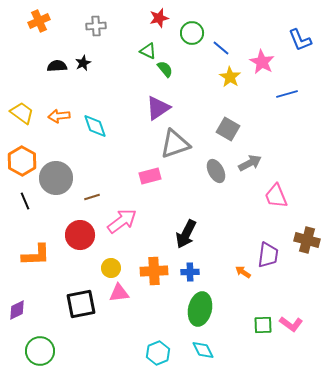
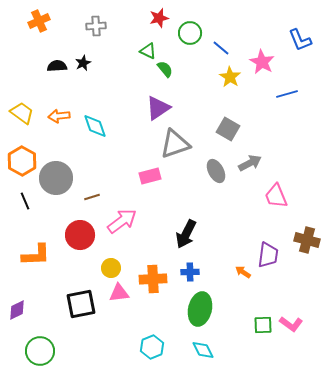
green circle at (192, 33): moved 2 px left
orange cross at (154, 271): moved 1 px left, 8 px down
cyan hexagon at (158, 353): moved 6 px left, 6 px up
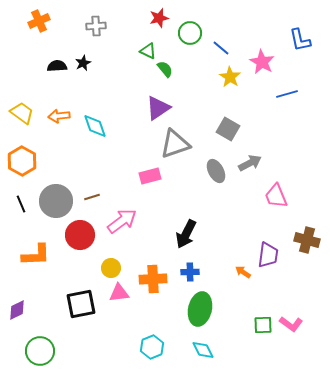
blue L-shape at (300, 40): rotated 10 degrees clockwise
gray circle at (56, 178): moved 23 px down
black line at (25, 201): moved 4 px left, 3 px down
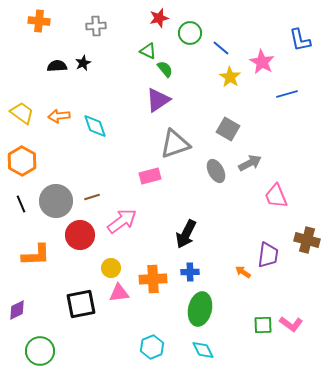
orange cross at (39, 21): rotated 30 degrees clockwise
purple triangle at (158, 108): moved 8 px up
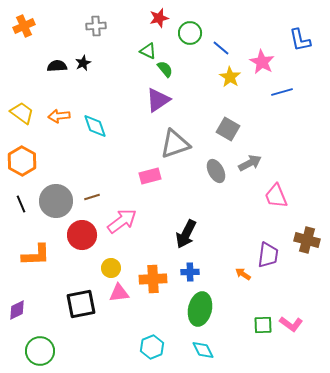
orange cross at (39, 21): moved 15 px left, 5 px down; rotated 30 degrees counterclockwise
blue line at (287, 94): moved 5 px left, 2 px up
red circle at (80, 235): moved 2 px right
orange arrow at (243, 272): moved 2 px down
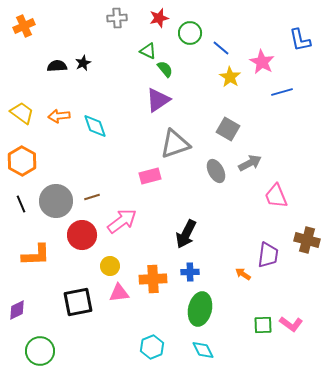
gray cross at (96, 26): moved 21 px right, 8 px up
yellow circle at (111, 268): moved 1 px left, 2 px up
black square at (81, 304): moved 3 px left, 2 px up
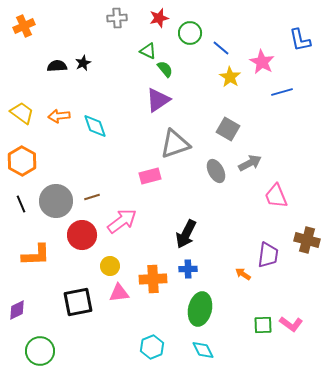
blue cross at (190, 272): moved 2 px left, 3 px up
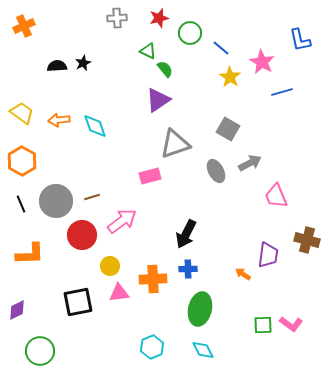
orange arrow at (59, 116): moved 4 px down
orange L-shape at (36, 255): moved 6 px left, 1 px up
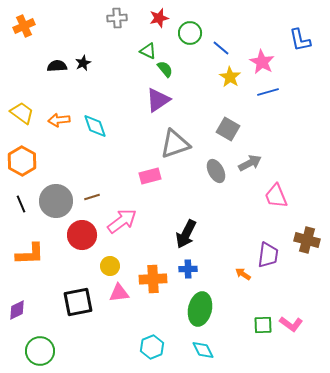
blue line at (282, 92): moved 14 px left
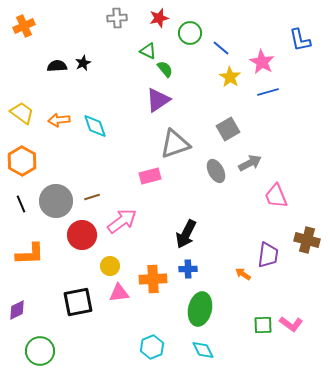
gray square at (228, 129): rotated 30 degrees clockwise
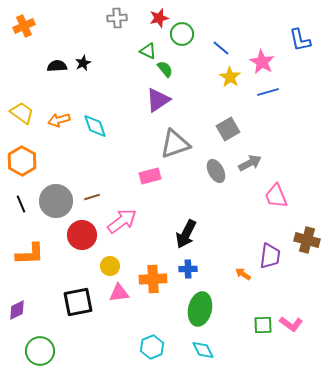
green circle at (190, 33): moved 8 px left, 1 px down
orange arrow at (59, 120): rotated 10 degrees counterclockwise
purple trapezoid at (268, 255): moved 2 px right, 1 px down
